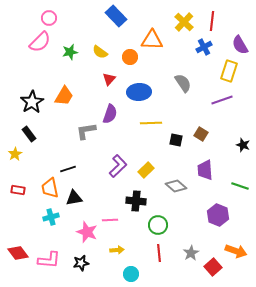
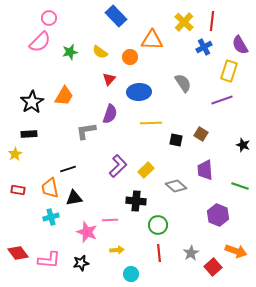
black rectangle at (29, 134): rotated 56 degrees counterclockwise
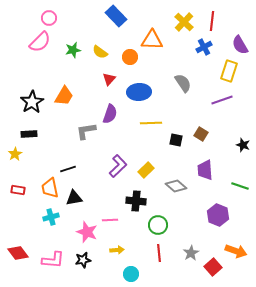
green star at (70, 52): moved 3 px right, 2 px up
pink L-shape at (49, 260): moved 4 px right
black star at (81, 263): moved 2 px right, 3 px up
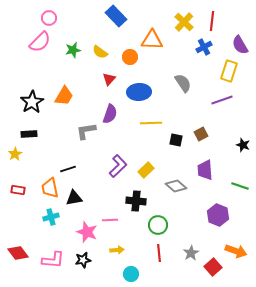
brown square at (201, 134): rotated 32 degrees clockwise
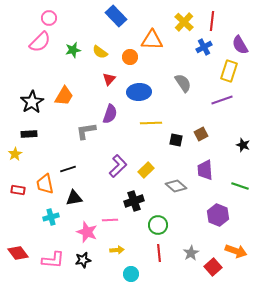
orange trapezoid at (50, 188): moved 5 px left, 4 px up
black cross at (136, 201): moved 2 px left; rotated 24 degrees counterclockwise
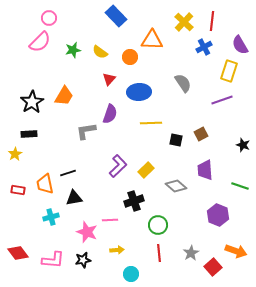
black line at (68, 169): moved 4 px down
